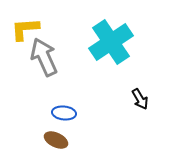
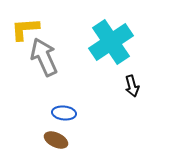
black arrow: moved 8 px left, 13 px up; rotated 15 degrees clockwise
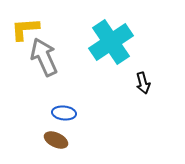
black arrow: moved 11 px right, 3 px up
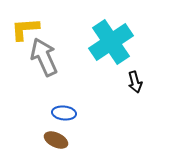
black arrow: moved 8 px left, 1 px up
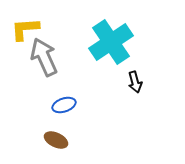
blue ellipse: moved 8 px up; rotated 25 degrees counterclockwise
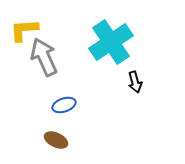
yellow L-shape: moved 1 px left, 1 px down
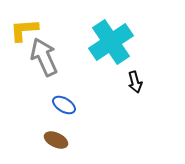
blue ellipse: rotated 50 degrees clockwise
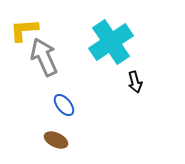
blue ellipse: rotated 20 degrees clockwise
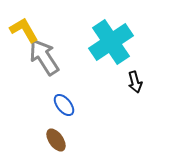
yellow L-shape: rotated 64 degrees clockwise
gray arrow: rotated 9 degrees counterclockwise
brown ellipse: rotated 30 degrees clockwise
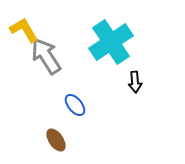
gray arrow: moved 2 px right, 1 px up
black arrow: rotated 10 degrees clockwise
blue ellipse: moved 11 px right
